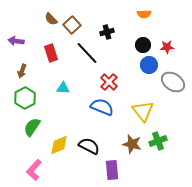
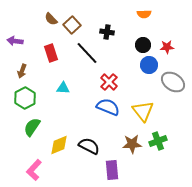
black cross: rotated 24 degrees clockwise
purple arrow: moved 1 px left
blue semicircle: moved 6 px right
brown star: rotated 18 degrees counterclockwise
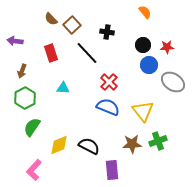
orange semicircle: moved 1 px right, 2 px up; rotated 128 degrees counterclockwise
